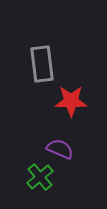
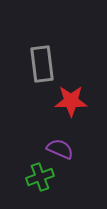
green cross: rotated 20 degrees clockwise
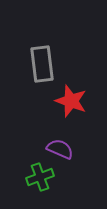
red star: rotated 20 degrees clockwise
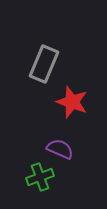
gray rectangle: moved 2 px right; rotated 30 degrees clockwise
red star: moved 1 px right, 1 px down
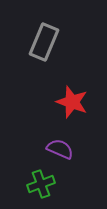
gray rectangle: moved 22 px up
green cross: moved 1 px right, 7 px down
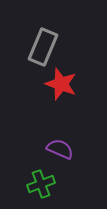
gray rectangle: moved 1 px left, 5 px down
red star: moved 11 px left, 18 px up
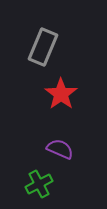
red star: moved 10 px down; rotated 16 degrees clockwise
green cross: moved 2 px left; rotated 8 degrees counterclockwise
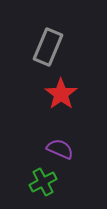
gray rectangle: moved 5 px right
green cross: moved 4 px right, 2 px up
